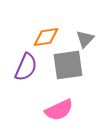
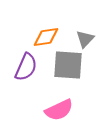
gray square: rotated 12 degrees clockwise
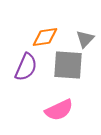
orange diamond: moved 1 px left
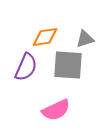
gray triangle: rotated 30 degrees clockwise
pink semicircle: moved 3 px left
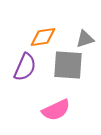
orange diamond: moved 2 px left
purple semicircle: moved 1 px left
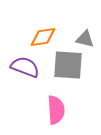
gray triangle: rotated 30 degrees clockwise
purple semicircle: rotated 92 degrees counterclockwise
pink semicircle: rotated 68 degrees counterclockwise
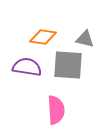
orange diamond: rotated 16 degrees clockwise
purple semicircle: moved 2 px right; rotated 12 degrees counterclockwise
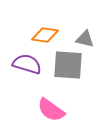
orange diamond: moved 2 px right, 2 px up
purple semicircle: moved 3 px up; rotated 8 degrees clockwise
pink semicircle: moved 5 px left; rotated 128 degrees clockwise
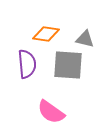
orange diamond: moved 1 px right, 1 px up
purple semicircle: rotated 68 degrees clockwise
pink semicircle: moved 2 px down
